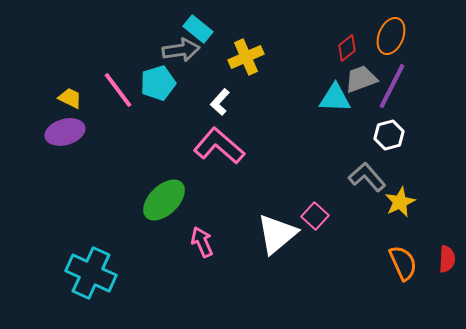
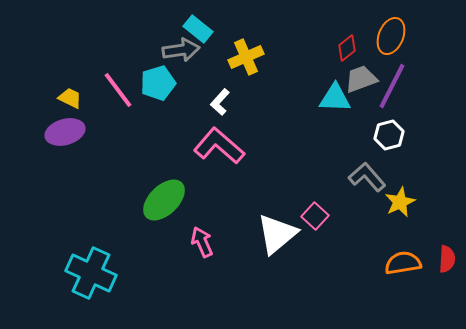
orange semicircle: rotated 75 degrees counterclockwise
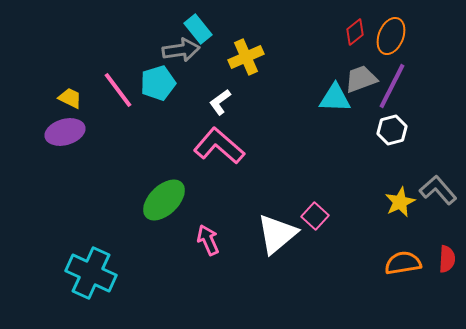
cyan rectangle: rotated 12 degrees clockwise
red diamond: moved 8 px right, 16 px up
white L-shape: rotated 12 degrees clockwise
white hexagon: moved 3 px right, 5 px up
gray L-shape: moved 71 px right, 13 px down
pink arrow: moved 6 px right, 2 px up
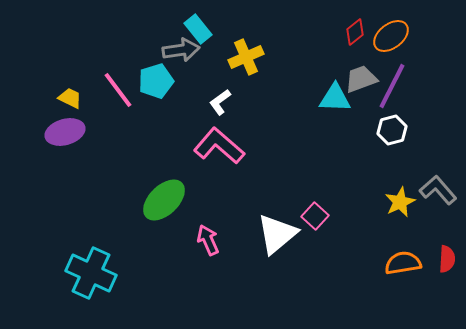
orange ellipse: rotated 30 degrees clockwise
cyan pentagon: moved 2 px left, 2 px up
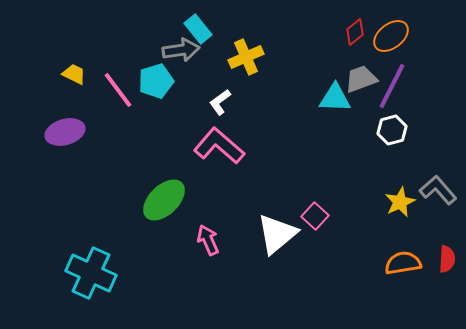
yellow trapezoid: moved 4 px right, 24 px up
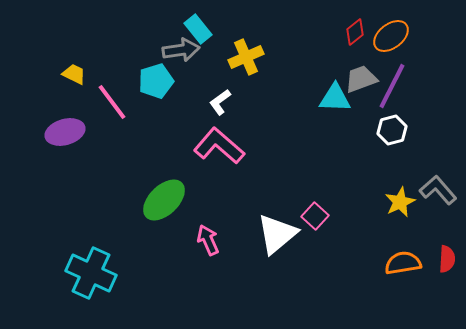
pink line: moved 6 px left, 12 px down
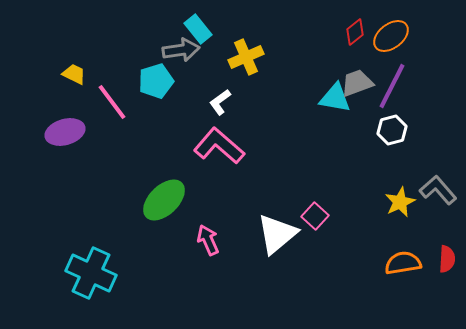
gray trapezoid: moved 4 px left, 4 px down
cyan triangle: rotated 8 degrees clockwise
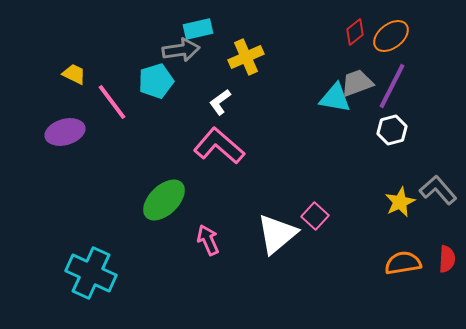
cyan rectangle: rotated 64 degrees counterclockwise
